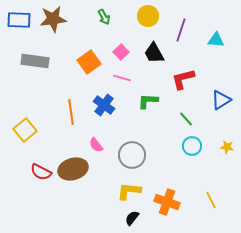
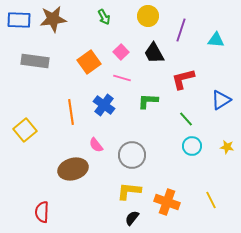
red semicircle: moved 1 px right, 40 px down; rotated 65 degrees clockwise
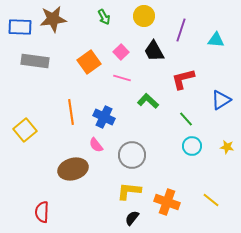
yellow circle: moved 4 px left
blue rectangle: moved 1 px right, 7 px down
black trapezoid: moved 2 px up
green L-shape: rotated 40 degrees clockwise
blue cross: moved 12 px down; rotated 10 degrees counterclockwise
yellow line: rotated 24 degrees counterclockwise
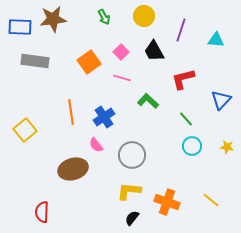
blue triangle: rotated 15 degrees counterclockwise
blue cross: rotated 30 degrees clockwise
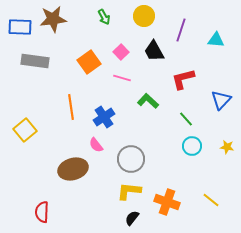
orange line: moved 5 px up
gray circle: moved 1 px left, 4 px down
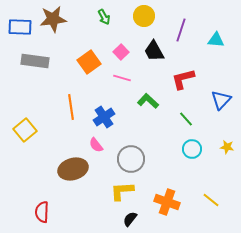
cyan circle: moved 3 px down
yellow L-shape: moved 7 px left; rotated 10 degrees counterclockwise
black semicircle: moved 2 px left, 1 px down
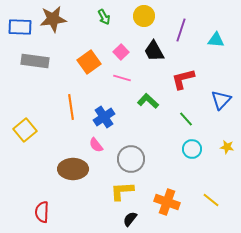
brown ellipse: rotated 16 degrees clockwise
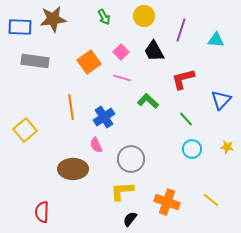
pink semicircle: rotated 14 degrees clockwise
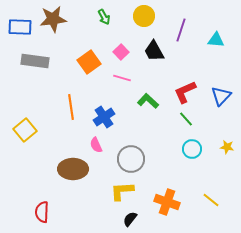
red L-shape: moved 2 px right, 13 px down; rotated 10 degrees counterclockwise
blue triangle: moved 4 px up
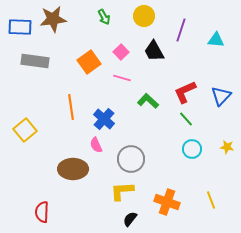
blue cross: moved 2 px down; rotated 15 degrees counterclockwise
yellow line: rotated 30 degrees clockwise
